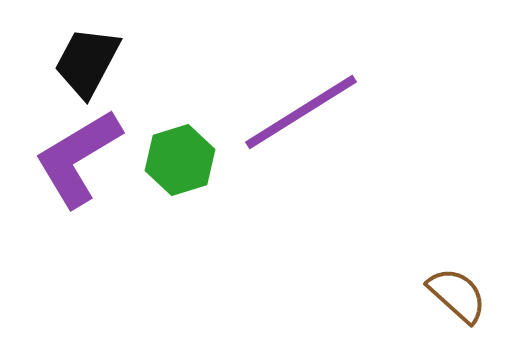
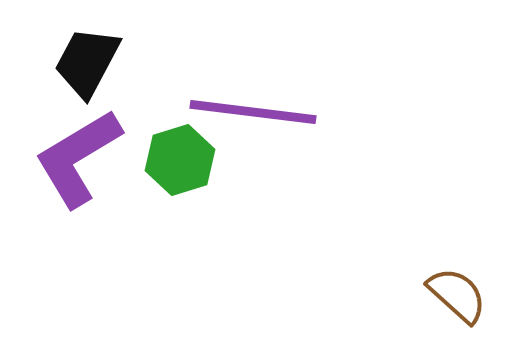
purple line: moved 48 px left; rotated 39 degrees clockwise
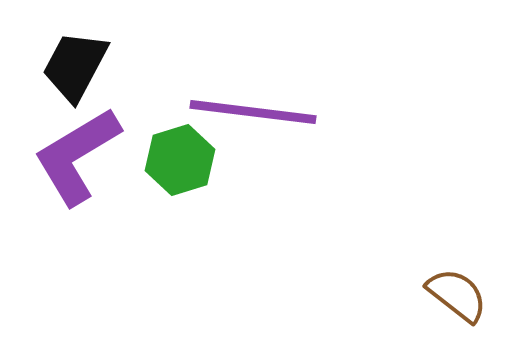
black trapezoid: moved 12 px left, 4 px down
purple L-shape: moved 1 px left, 2 px up
brown semicircle: rotated 4 degrees counterclockwise
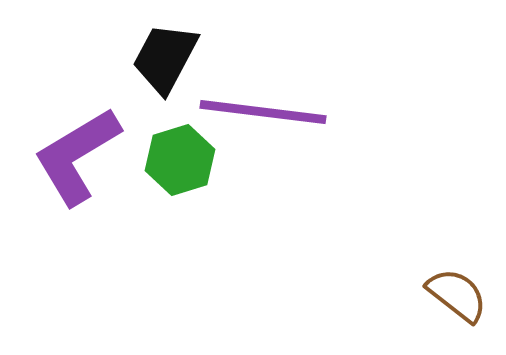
black trapezoid: moved 90 px right, 8 px up
purple line: moved 10 px right
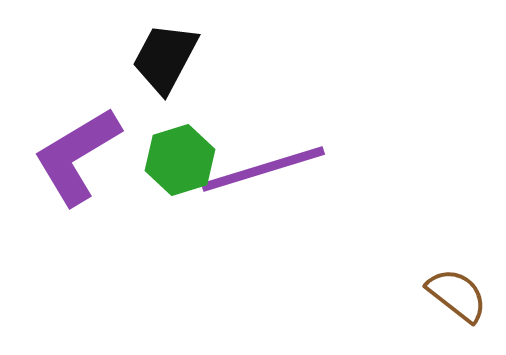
purple line: moved 57 px down; rotated 24 degrees counterclockwise
